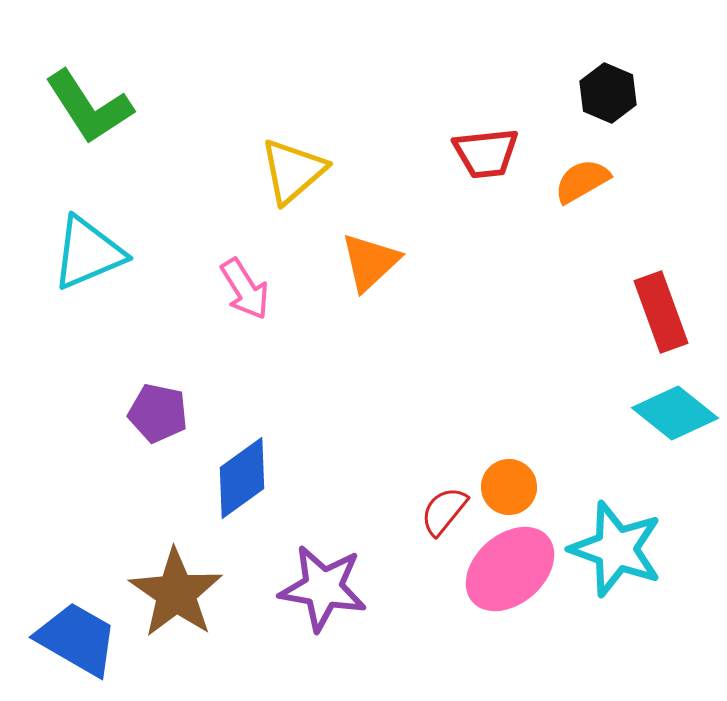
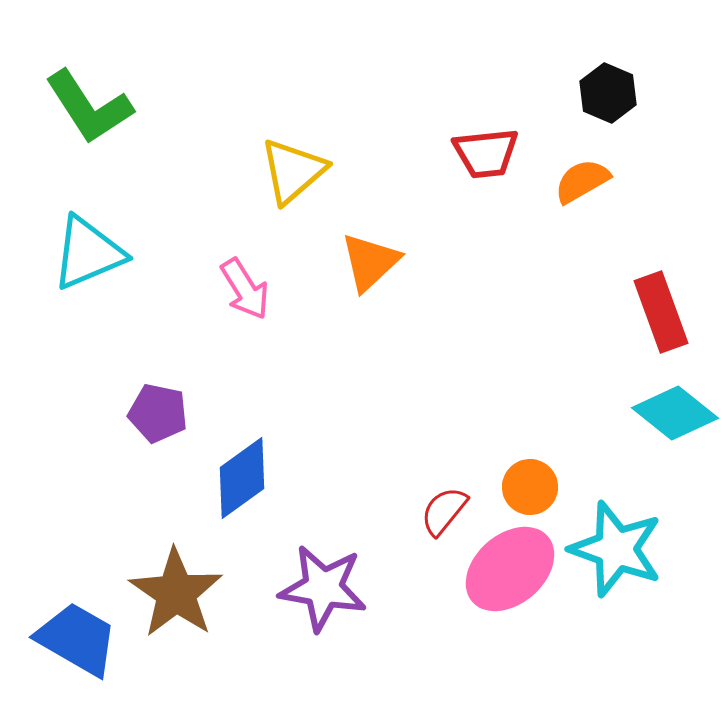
orange circle: moved 21 px right
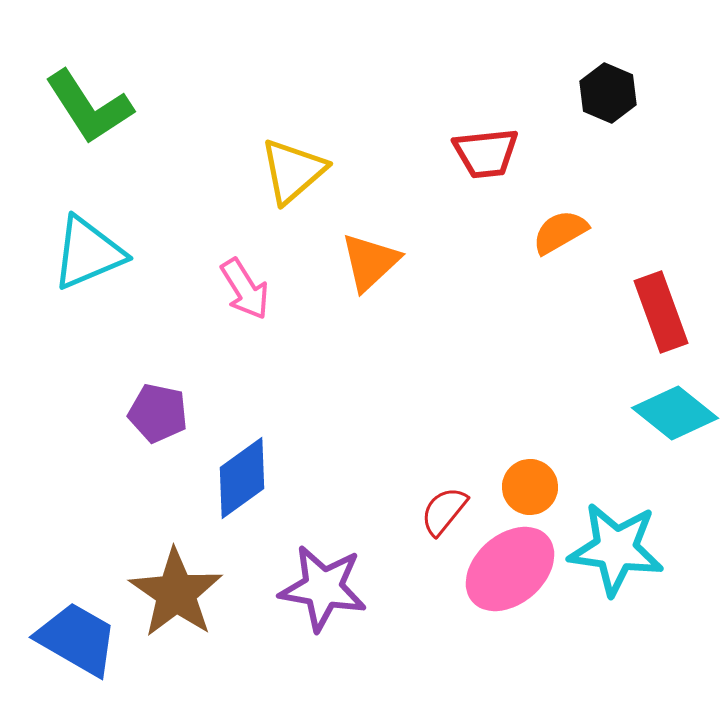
orange semicircle: moved 22 px left, 51 px down
cyan star: rotated 12 degrees counterclockwise
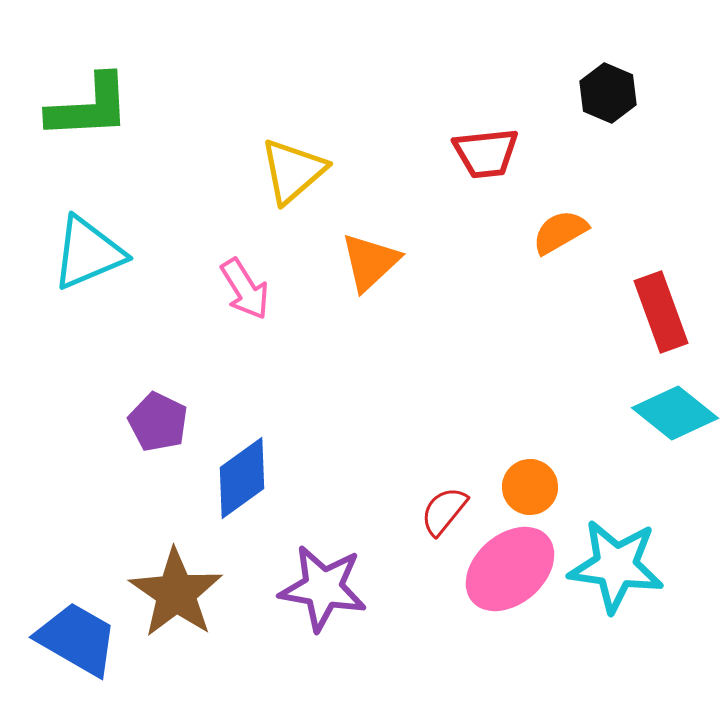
green L-shape: rotated 60 degrees counterclockwise
purple pentagon: moved 9 px down; rotated 14 degrees clockwise
cyan star: moved 17 px down
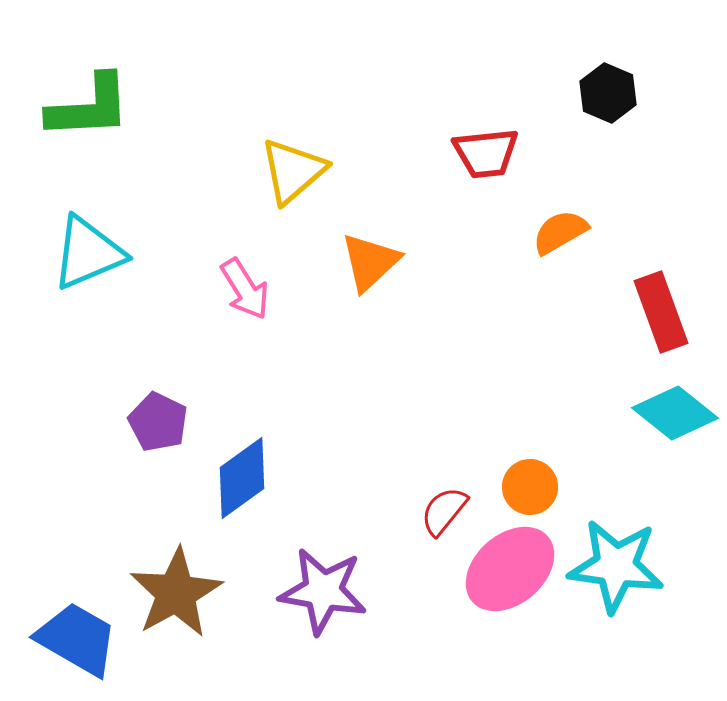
purple star: moved 3 px down
brown star: rotated 8 degrees clockwise
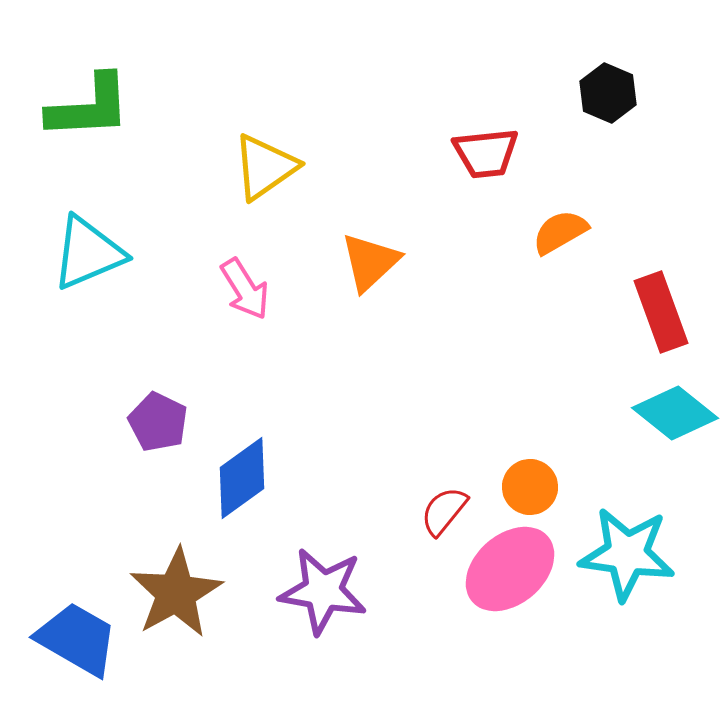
yellow triangle: moved 28 px left, 4 px up; rotated 6 degrees clockwise
cyan star: moved 11 px right, 12 px up
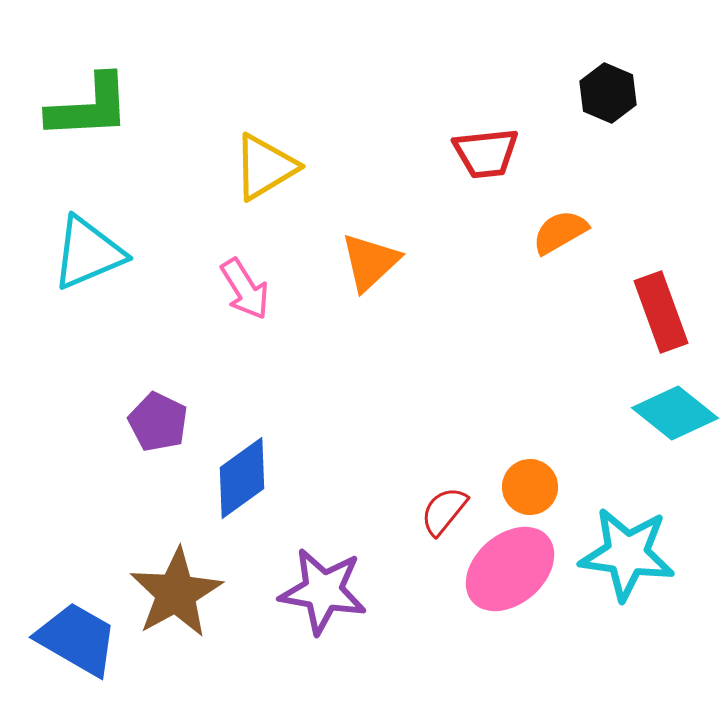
yellow triangle: rotated 4 degrees clockwise
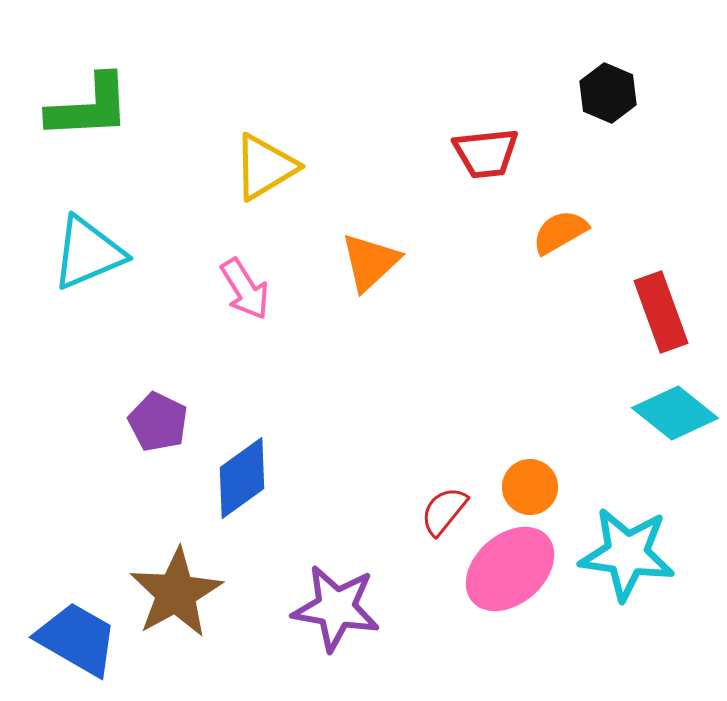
purple star: moved 13 px right, 17 px down
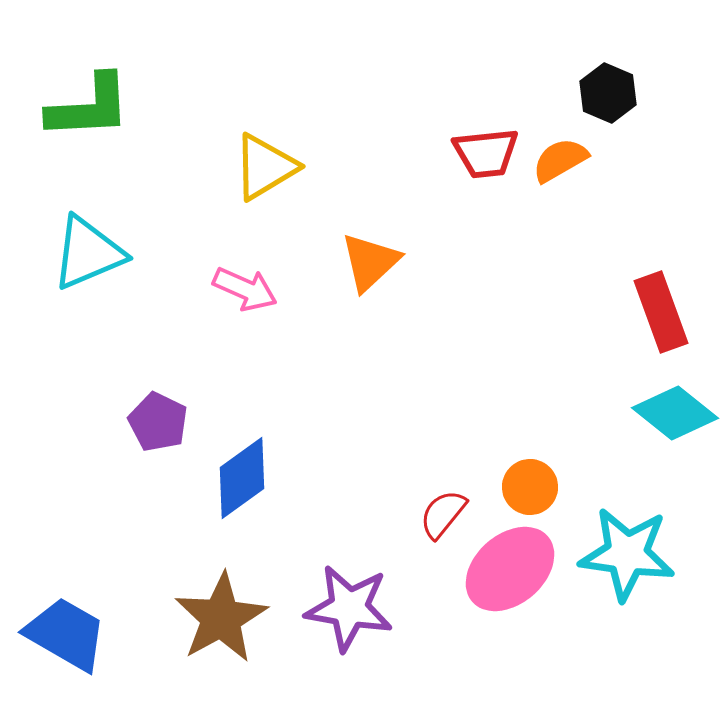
orange semicircle: moved 72 px up
pink arrow: rotated 34 degrees counterclockwise
red semicircle: moved 1 px left, 3 px down
brown star: moved 45 px right, 25 px down
purple star: moved 13 px right
blue trapezoid: moved 11 px left, 5 px up
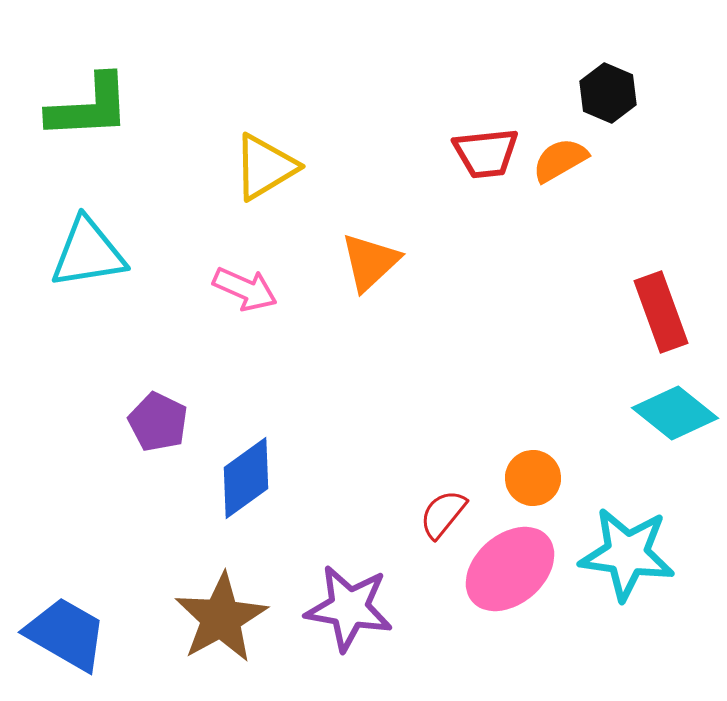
cyan triangle: rotated 14 degrees clockwise
blue diamond: moved 4 px right
orange circle: moved 3 px right, 9 px up
